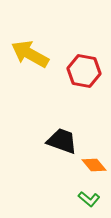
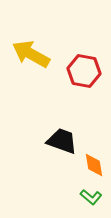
yellow arrow: moved 1 px right
orange diamond: rotated 30 degrees clockwise
green L-shape: moved 2 px right, 2 px up
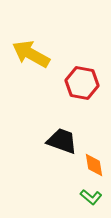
red hexagon: moved 2 px left, 12 px down
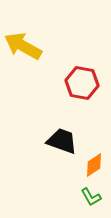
yellow arrow: moved 8 px left, 8 px up
orange diamond: rotated 65 degrees clockwise
green L-shape: rotated 20 degrees clockwise
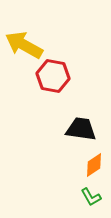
yellow arrow: moved 1 px right, 1 px up
red hexagon: moved 29 px left, 7 px up
black trapezoid: moved 19 px right, 12 px up; rotated 12 degrees counterclockwise
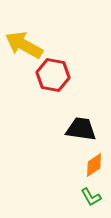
red hexagon: moved 1 px up
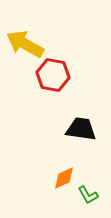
yellow arrow: moved 1 px right, 1 px up
orange diamond: moved 30 px left, 13 px down; rotated 10 degrees clockwise
green L-shape: moved 3 px left, 2 px up
